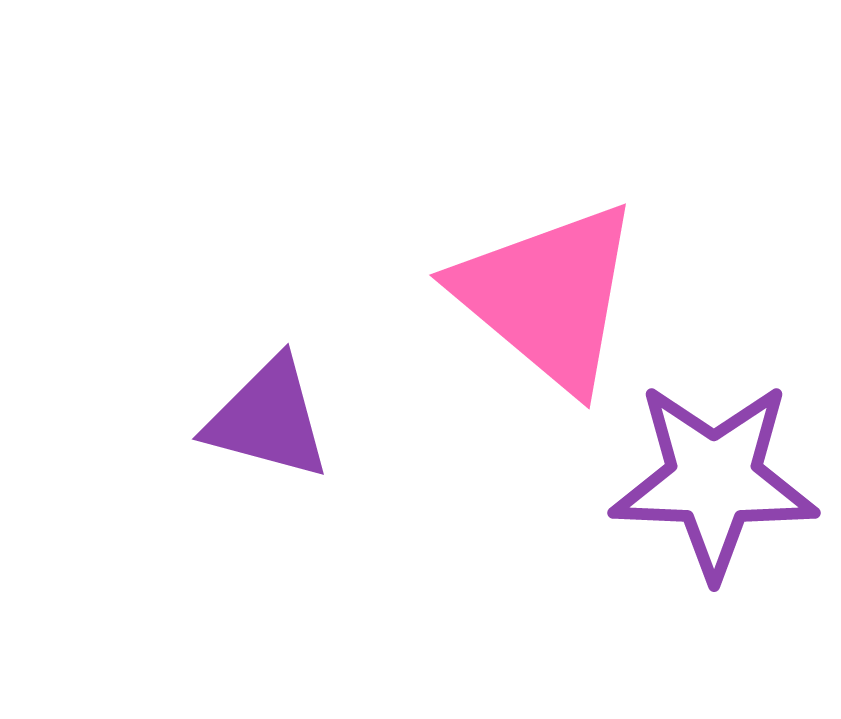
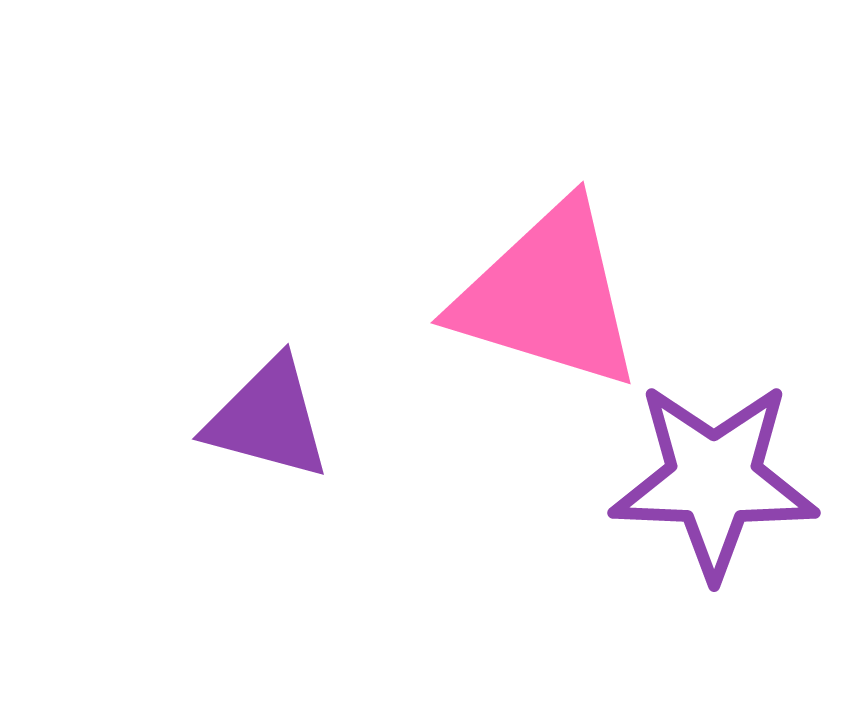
pink triangle: rotated 23 degrees counterclockwise
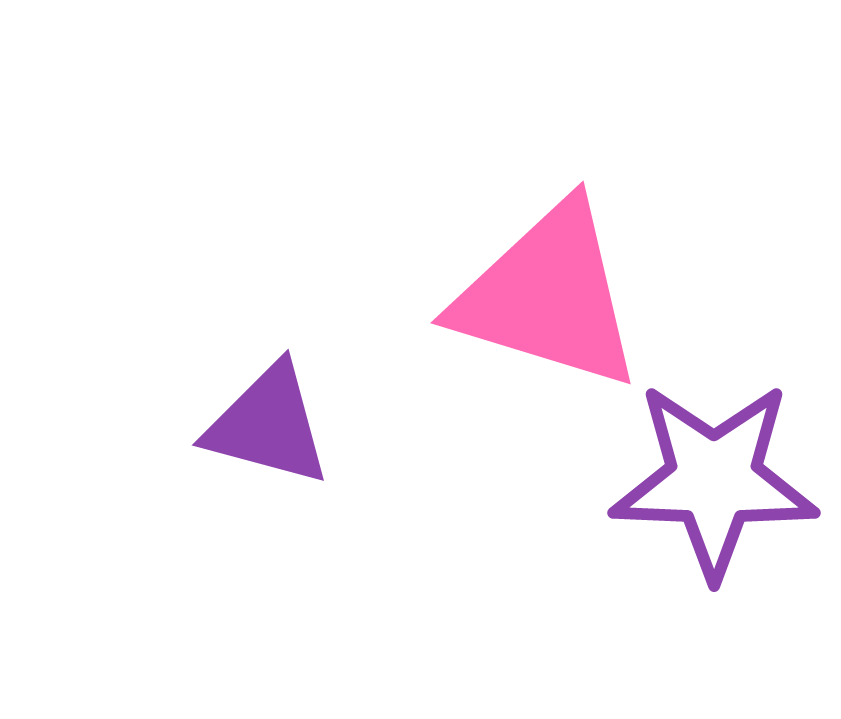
purple triangle: moved 6 px down
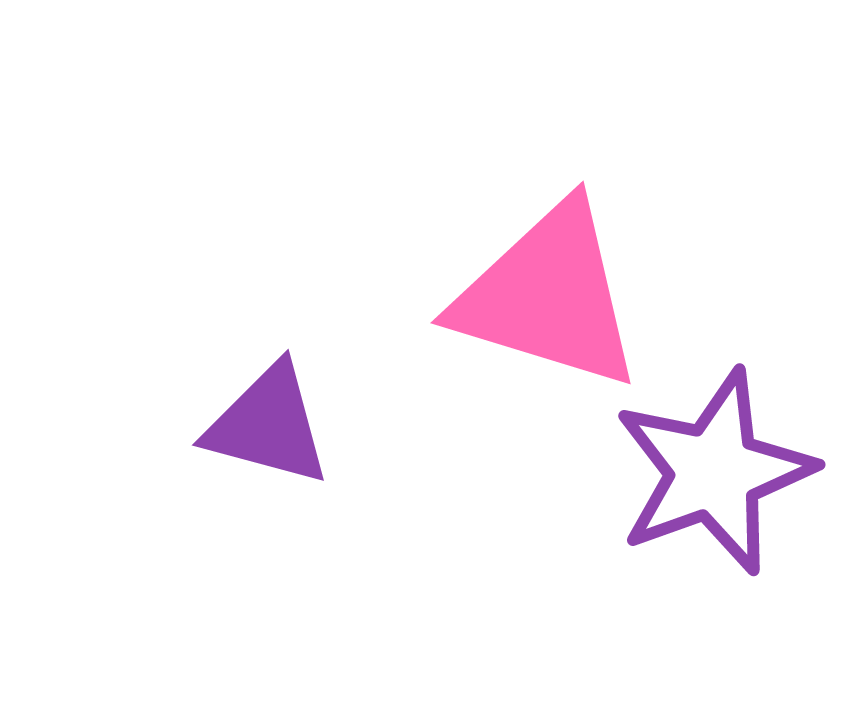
purple star: moved 8 px up; rotated 22 degrees counterclockwise
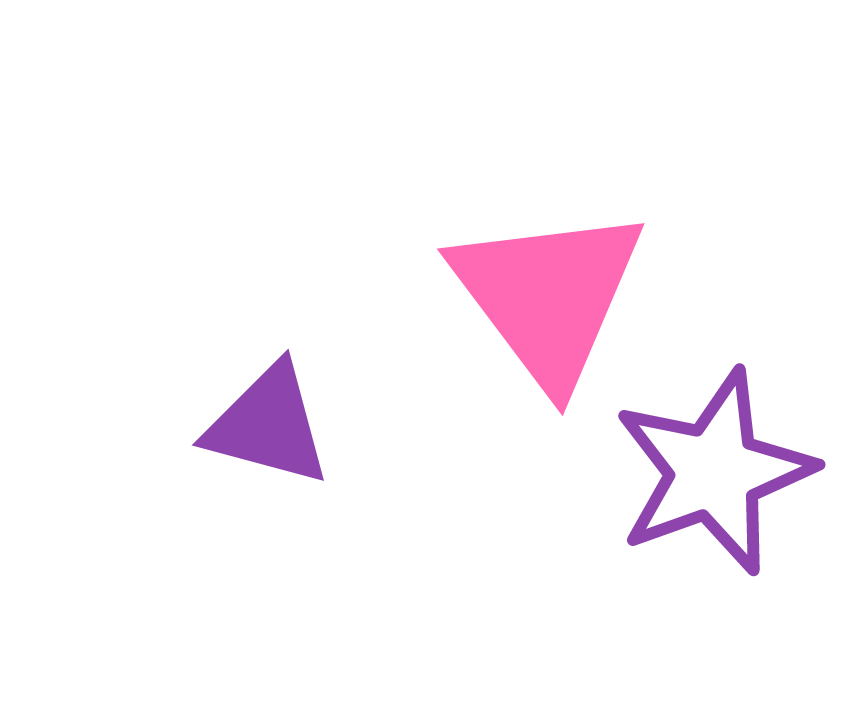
pink triangle: rotated 36 degrees clockwise
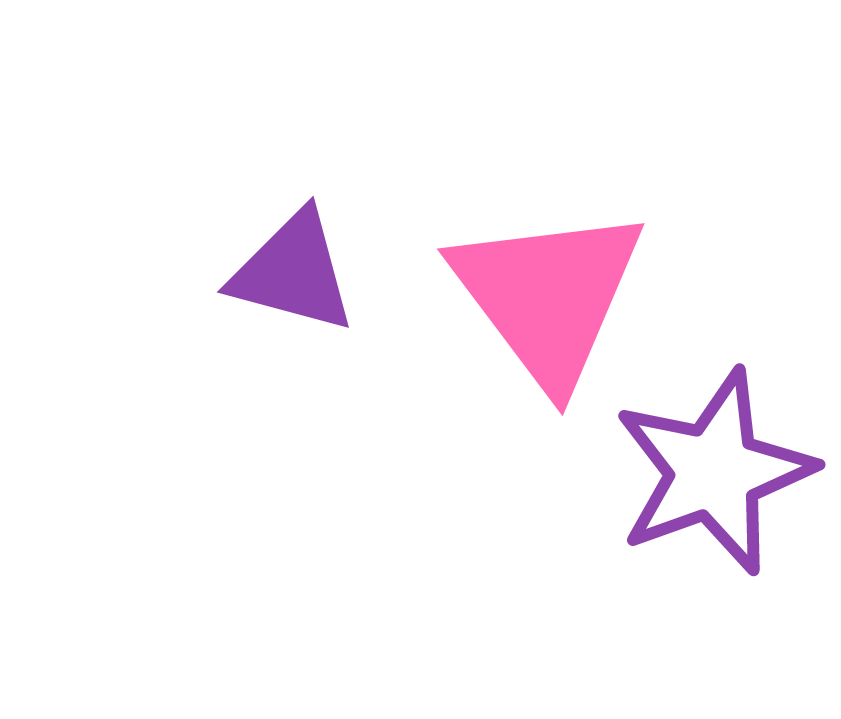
purple triangle: moved 25 px right, 153 px up
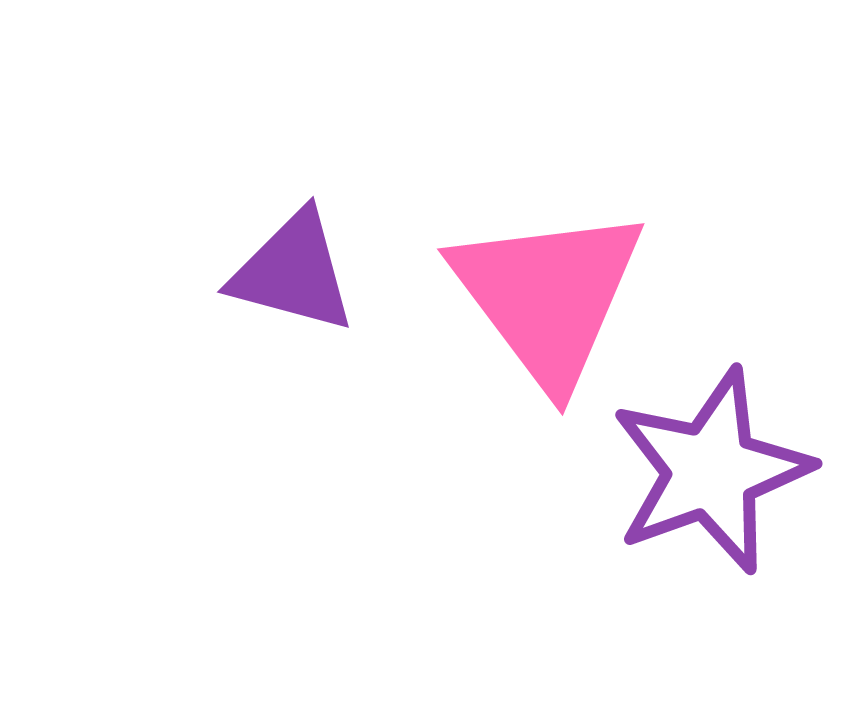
purple star: moved 3 px left, 1 px up
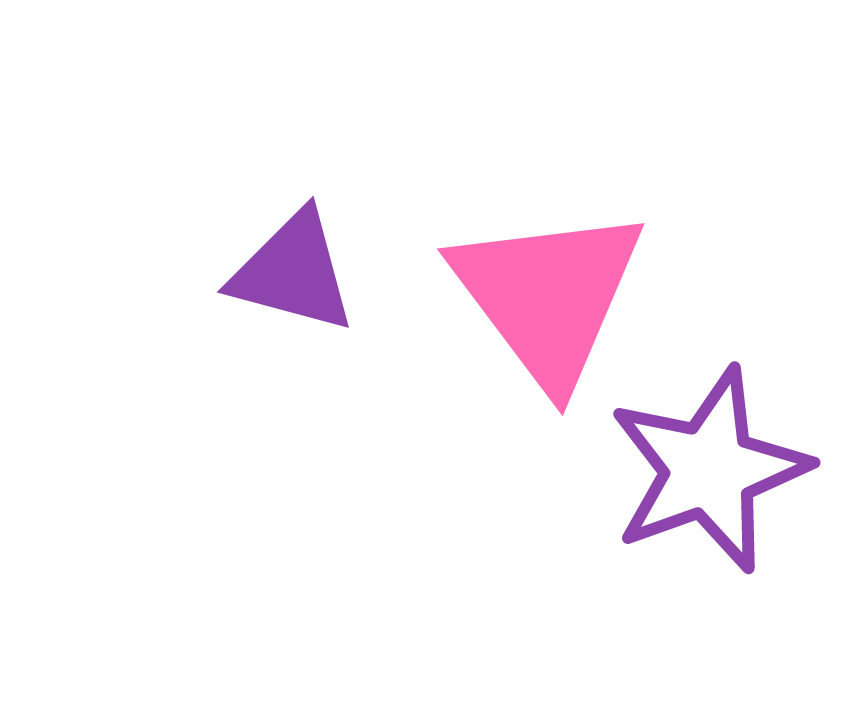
purple star: moved 2 px left, 1 px up
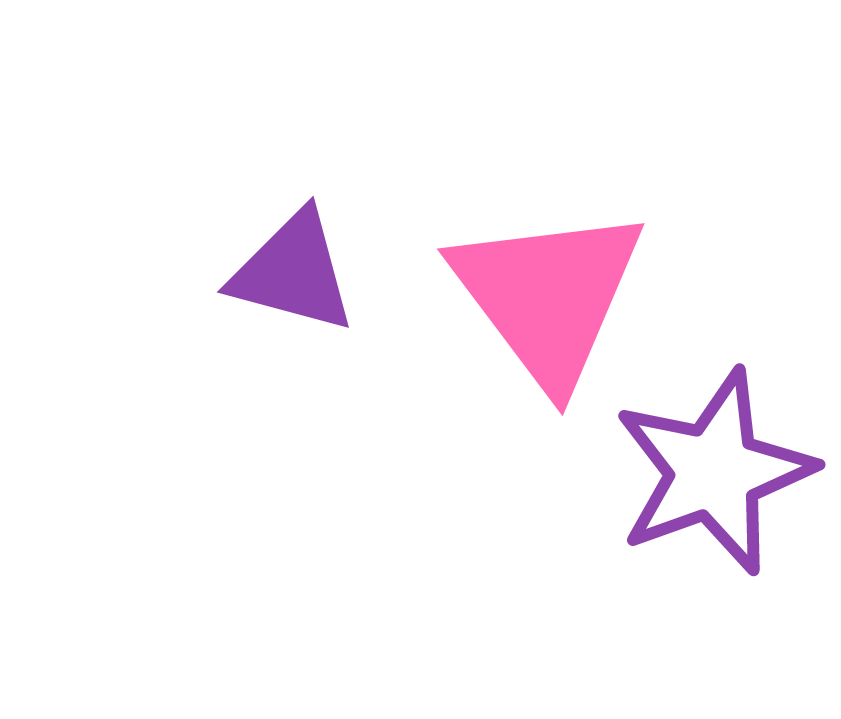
purple star: moved 5 px right, 2 px down
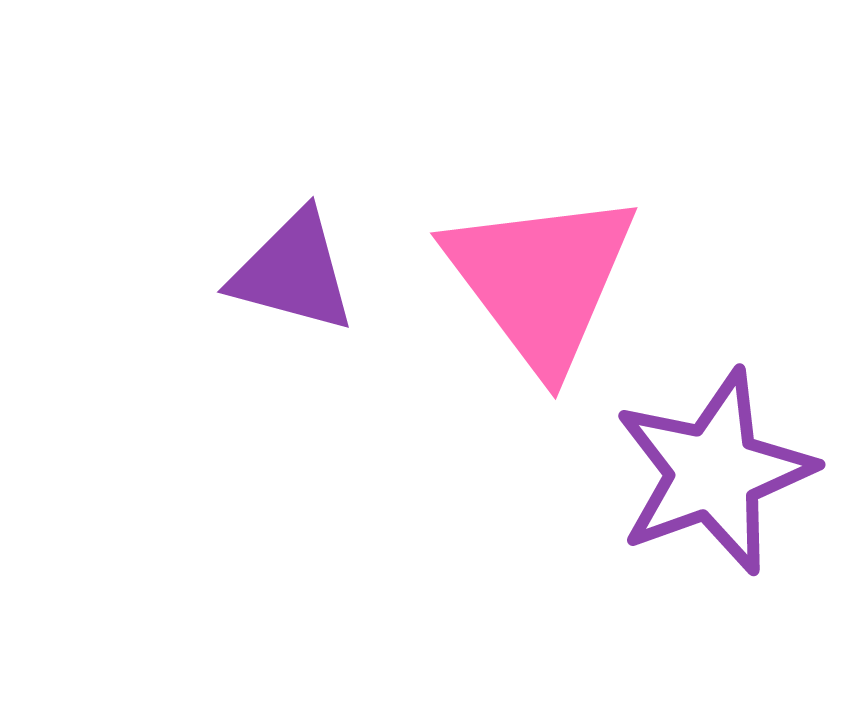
pink triangle: moved 7 px left, 16 px up
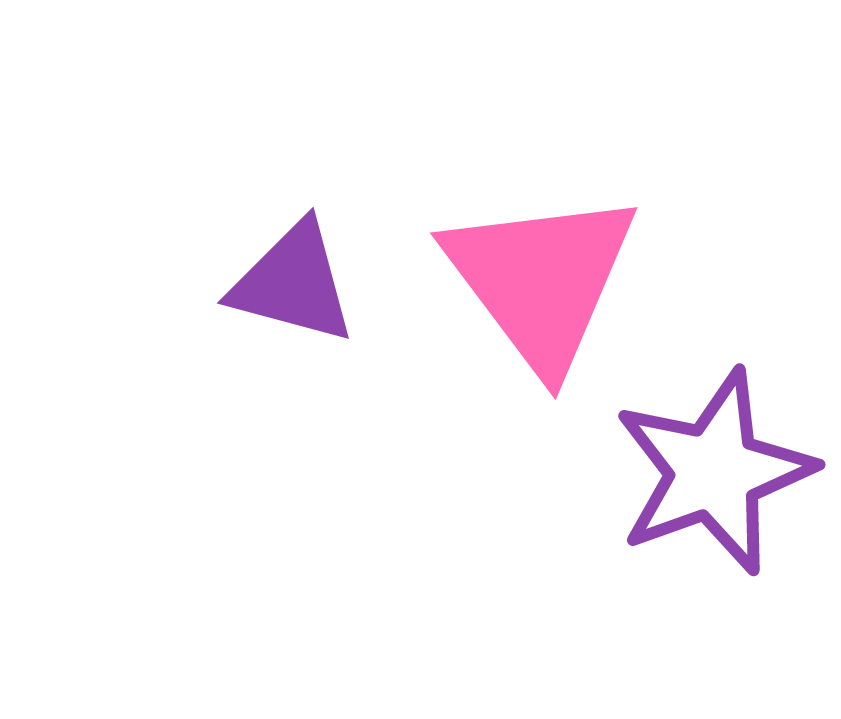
purple triangle: moved 11 px down
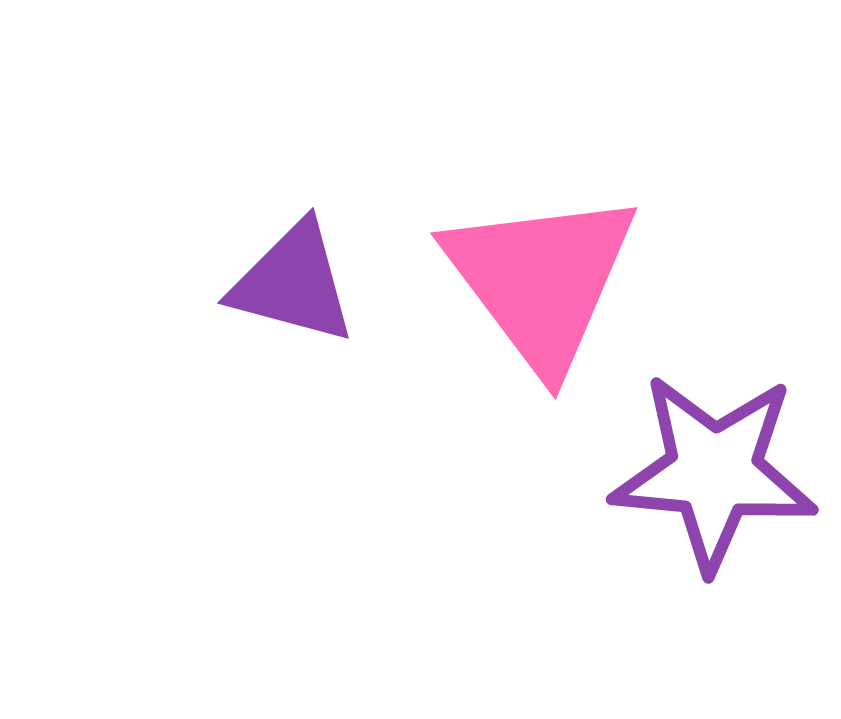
purple star: rotated 25 degrees clockwise
